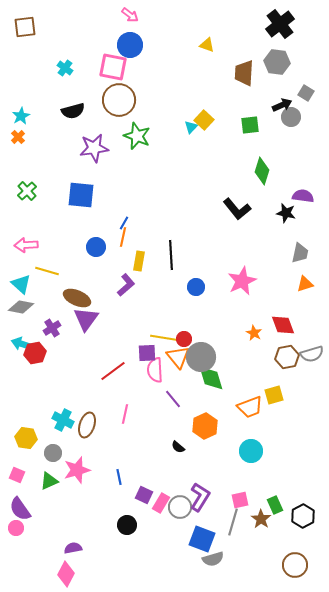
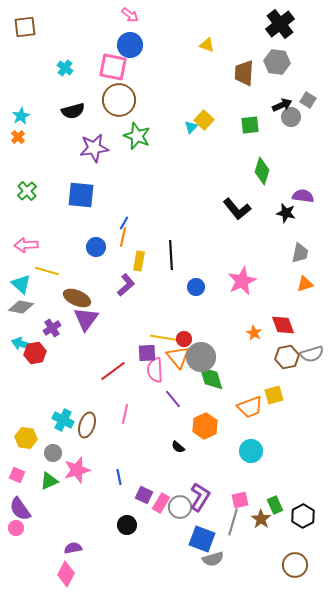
gray square at (306, 93): moved 2 px right, 7 px down
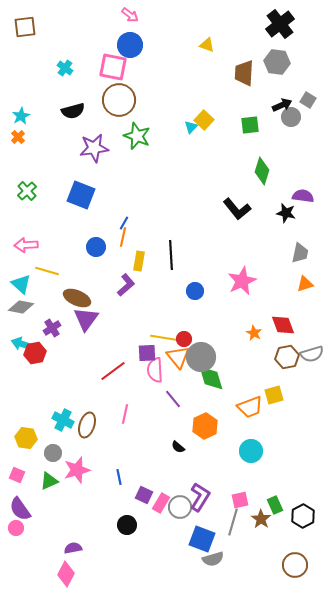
blue square at (81, 195): rotated 16 degrees clockwise
blue circle at (196, 287): moved 1 px left, 4 px down
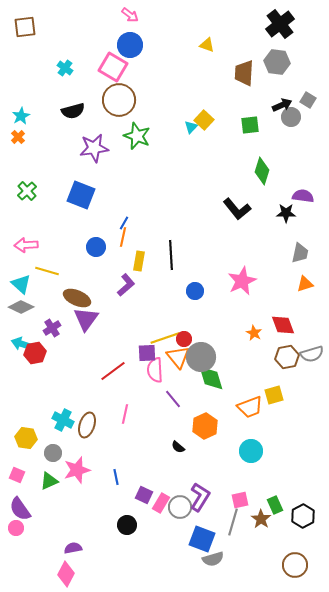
pink square at (113, 67): rotated 20 degrees clockwise
black star at (286, 213): rotated 12 degrees counterclockwise
gray diamond at (21, 307): rotated 15 degrees clockwise
yellow line at (165, 338): rotated 28 degrees counterclockwise
blue line at (119, 477): moved 3 px left
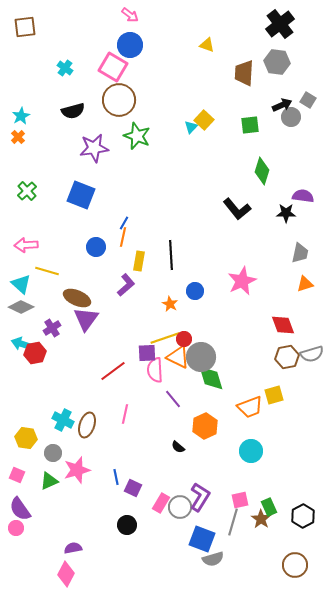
orange star at (254, 333): moved 84 px left, 29 px up
orange triangle at (178, 357): rotated 25 degrees counterclockwise
purple square at (144, 495): moved 11 px left, 7 px up
green rectangle at (275, 505): moved 6 px left, 2 px down
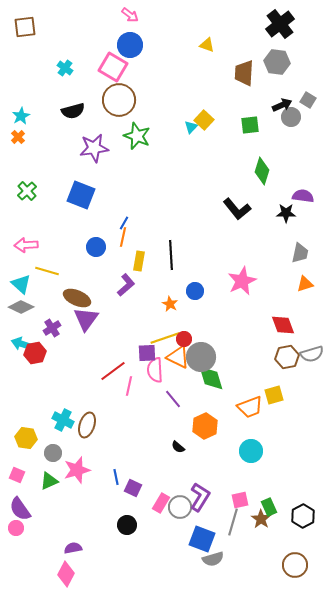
pink line at (125, 414): moved 4 px right, 28 px up
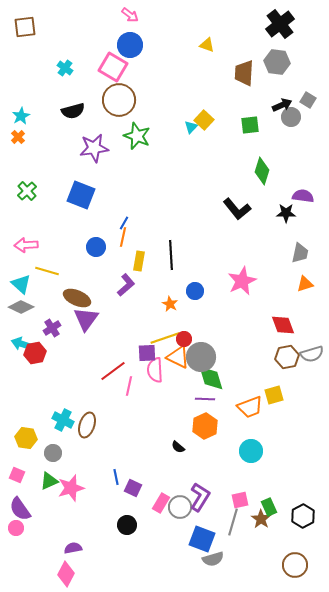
purple line at (173, 399): moved 32 px right; rotated 48 degrees counterclockwise
pink star at (77, 470): moved 6 px left, 18 px down
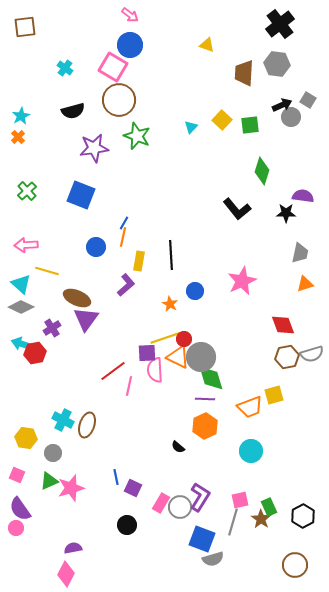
gray hexagon at (277, 62): moved 2 px down
yellow square at (204, 120): moved 18 px right
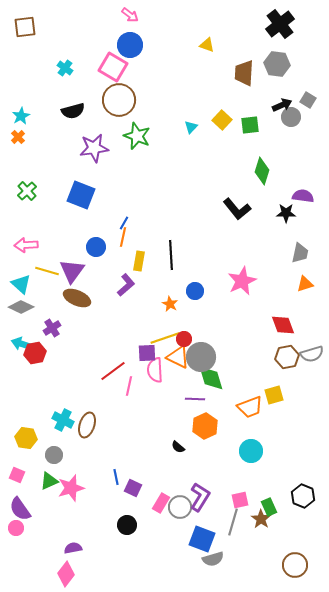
purple triangle at (86, 319): moved 14 px left, 48 px up
purple line at (205, 399): moved 10 px left
gray circle at (53, 453): moved 1 px right, 2 px down
black hexagon at (303, 516): moved 20 px up; rotated 10 degrees counterclockwise
pink diamond at (66, 574): rotated 10 degrees clockwise
